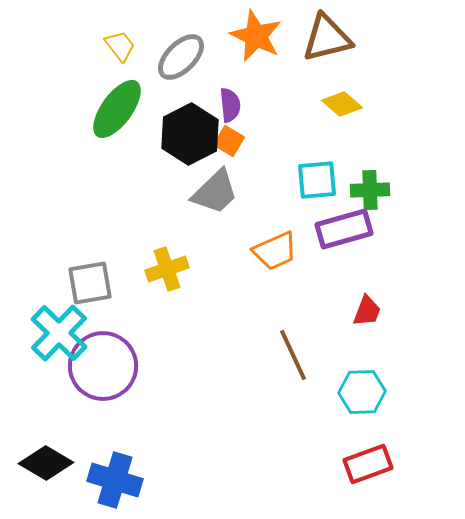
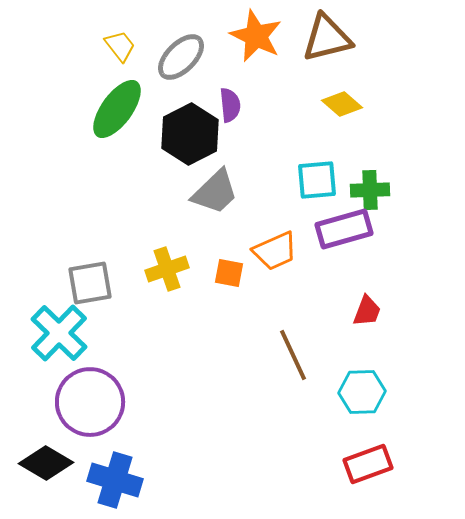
orange square: moved 132 px down; rotated 20 degrees counterclockwise
purple circle: moved 13 px left, 36 px down
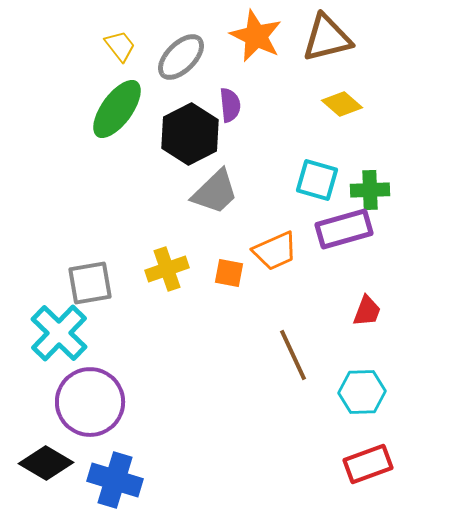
cyan square: rotated 21 degrees clockwise
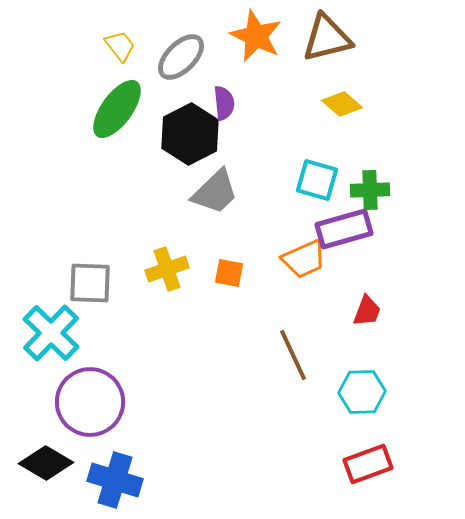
purple semicircle: moved 6 px left, 2 px up
orange trapezoid: moved 29 px right, 8 px down
gray square: rotated 12 degrees clockwise
cyan cross: moved 8 px left
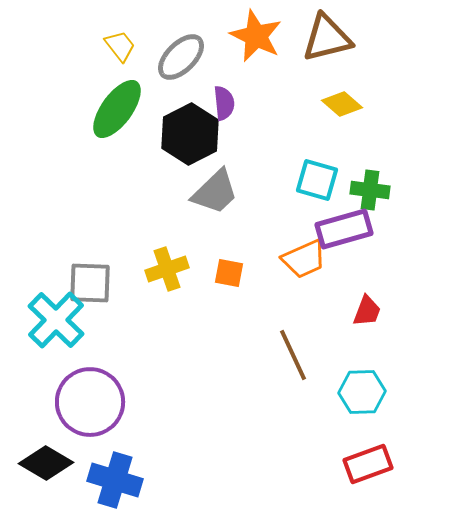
green cross: rotated 9 degrees clockwise
cyan cross: moved 5 px right, 13 px up
